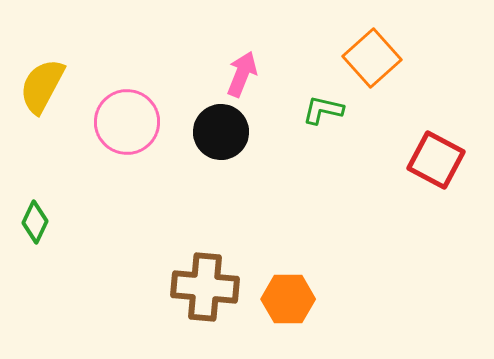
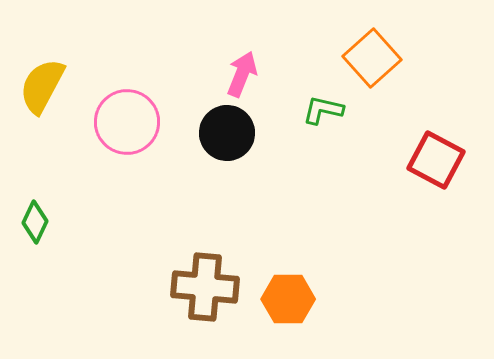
black circle: moved 6 px right, 1 px down
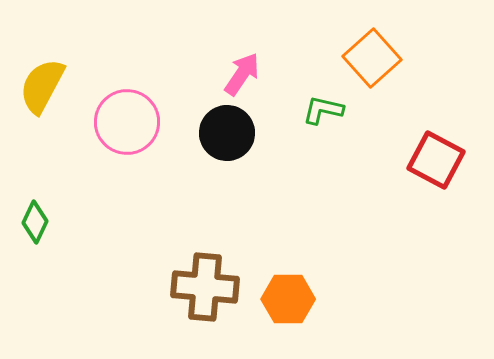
pink arrow: rotated 12 degrees clockwise
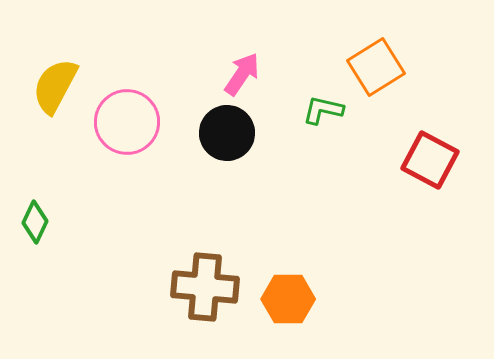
orange square: moved 4 px right, 9 px down; rotated 10 degrees clockwise
yellow semicircle: moved 13 px right
red square: moved 6 px left
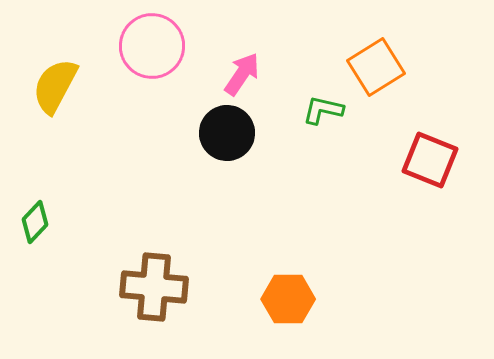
pink circle: moved 25 px right, 76 px up
red square: rotated 6 degrees counterclockwise
green diamond: rotated 18 degrees clockwise
brown cross: moved 51 px left
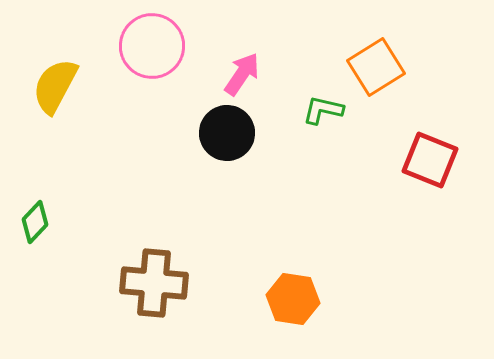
brown cross: moved 4 px up
orange hexagon: moved 5 px right; rotated 9 degrees clockwise
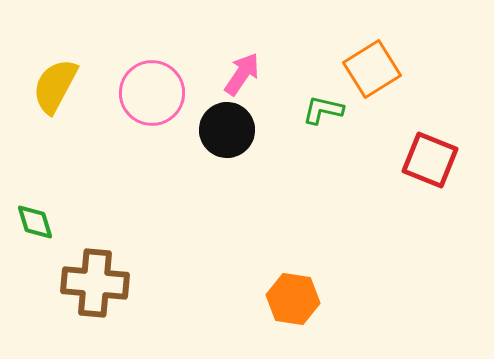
pink circle: moved 47 px down
orange square: moved 4 px left, 2 px down
black circle: moved 3 px up
green diamond: rotated 60 degrees counterclockwise
brown cross: moved 59 px left
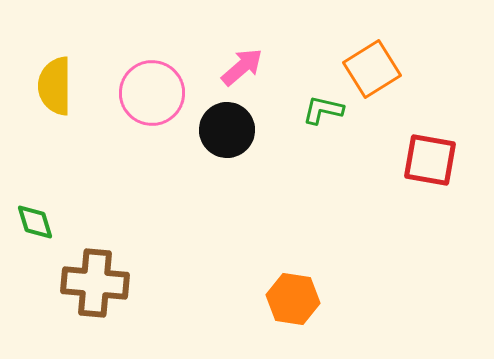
pink arrow: moved 7 px up; rotated 15 degrees clockwise
yellow semicircle: rotated 28 degrees counterclockwise
red square: rotated 12 degrees counterclockwise
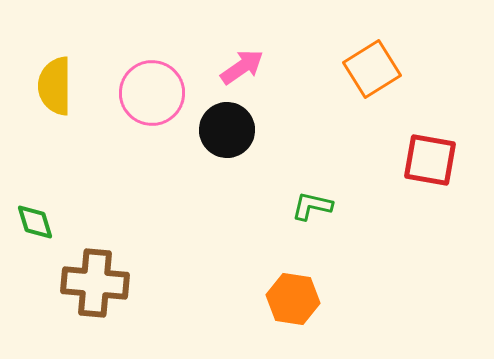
pink arrow: rotated 6 degrees clockwise
green L-shape: moved 11 px left, 96 px down
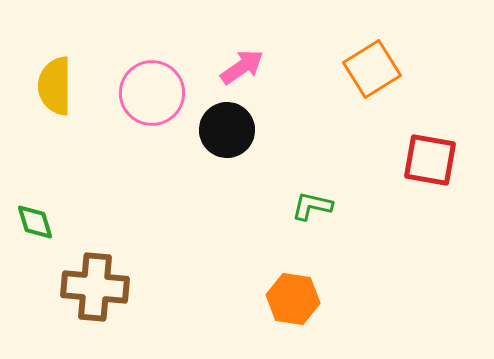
brown cross: moved 4 px down
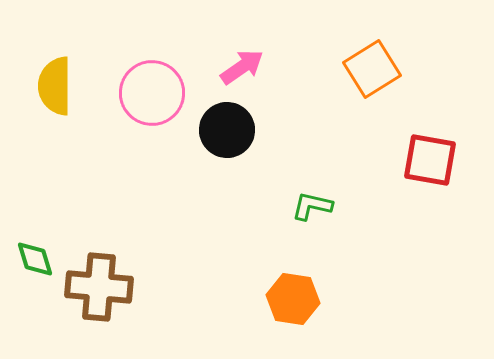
green diamond: moved 37 px down
brown cross: moved 4 px right
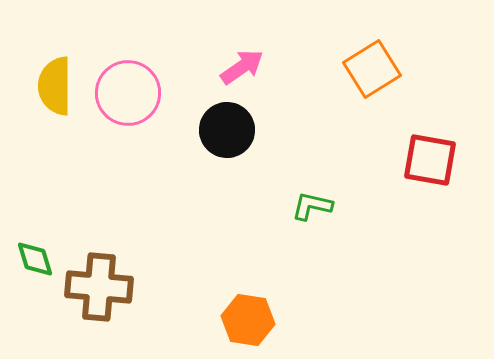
pink circle: moved 24 px left
orange hexagon: moved 45 px left, 21 px down
